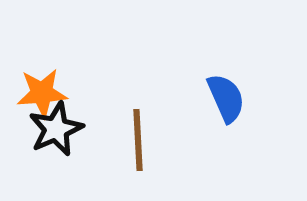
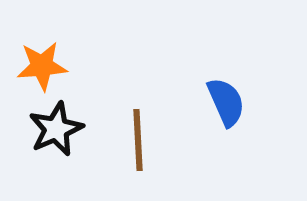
orange star: moved 27 px up
blue semicircle: moved 4 px down
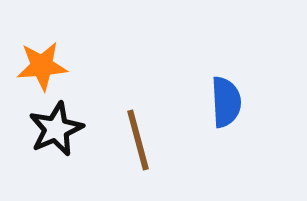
blue semicircle: rotated 21 degrees clockwise
brown line: rotated 12 degrees counterclockwise
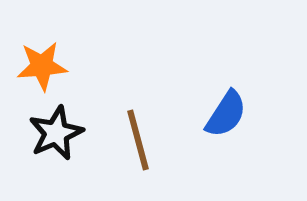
blue semicircle: moved 12 px down; rotated 36 degrees clockwise
black star: moved 4 px down
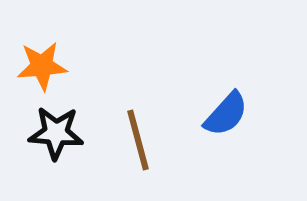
blue semicircle: rotated 9 degrees clockwise
black star: rotated 28 degrees clockwise
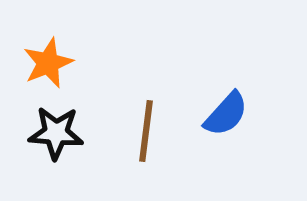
orange star: moved 6 px right, 3 px up; rotated 18 degrees counterclockwise
brown line: moved 8 px right, 9 px up; rotated 22 degrees clockwise
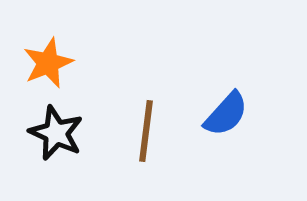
black star: rotated 20 degrees clockwise
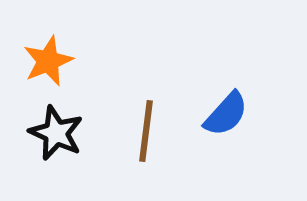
orange star: moved 2 px up
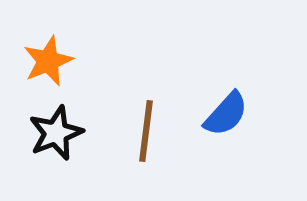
black star: rotated 26 degrees clockwise
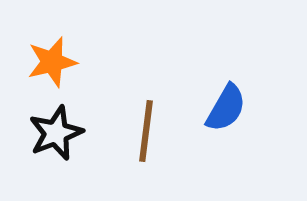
orange star: moved 4 px right, 1 px down; rotated 9 degrees clockwise
blue semicircle: moved 6 px up; rotated 12 degrees counterclockwise
